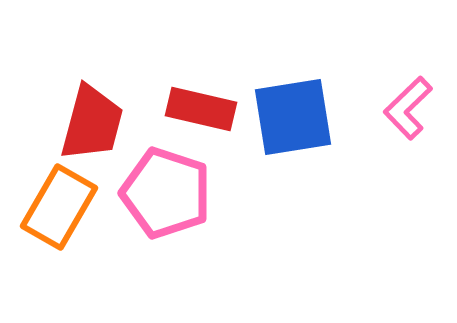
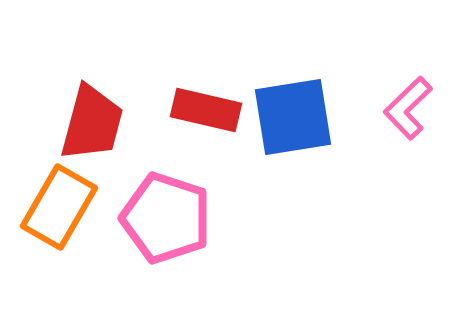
red rectangle: moved 5 px right, 1 px down
pink pentagon: moved 25 px down
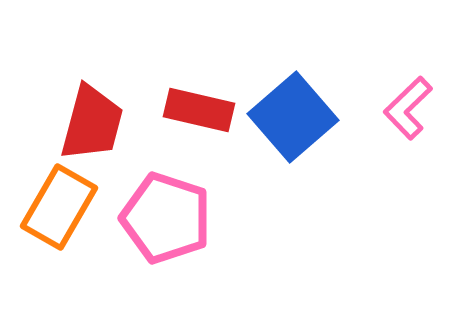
red rectangle: moved 7 px left
blue square: rotated 32 degrees counterclockwise
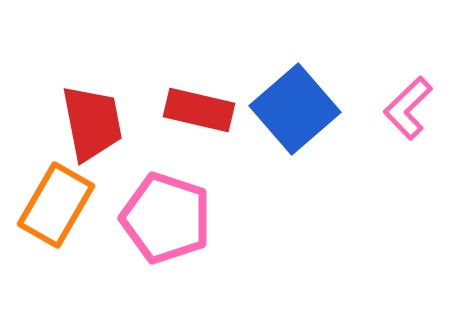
blue square: moved 2 px right, 8 px up
red trapezoid: rotated 26 degrees counterclockwise
orange rectangle: moved 3 px left, 2 px up
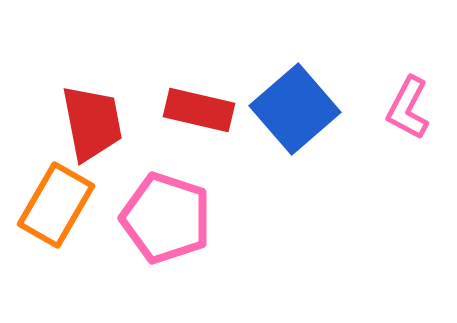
pink L-shape: rotated 18 degrees counterclockwise
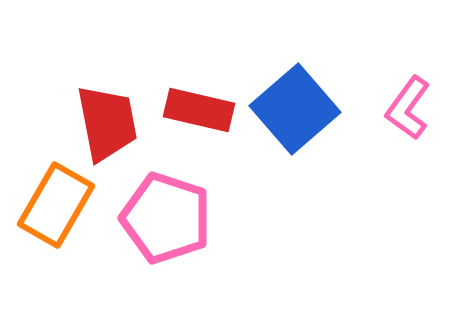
pink L-shape: rotated 8 degrees clockwise
red trapezoid: moved 15 px right
